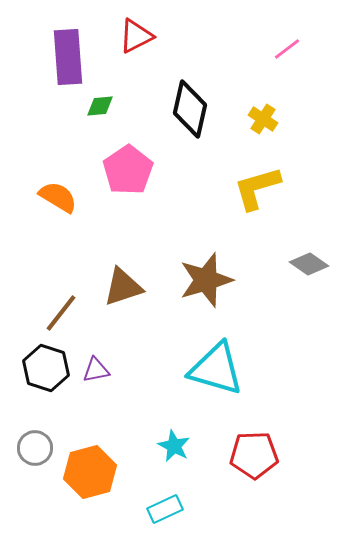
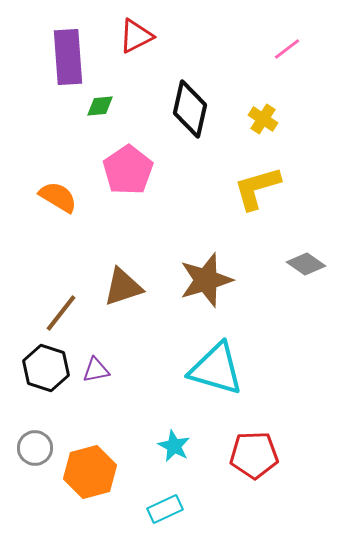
gray diamond: moved 3 px left
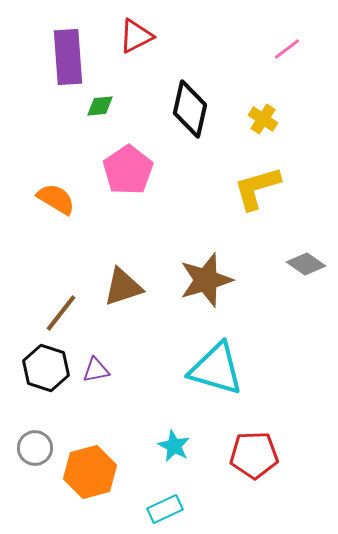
orange semicircle: moved 2 px left, 2 px down
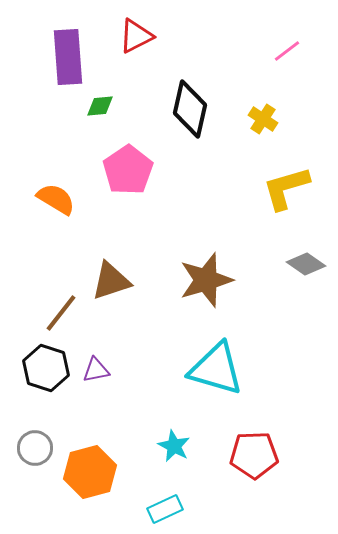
pink line: moved 2 px down
yellow L-shape: moved 29 px right
brown triangle: moved 12 px left, 6 px up
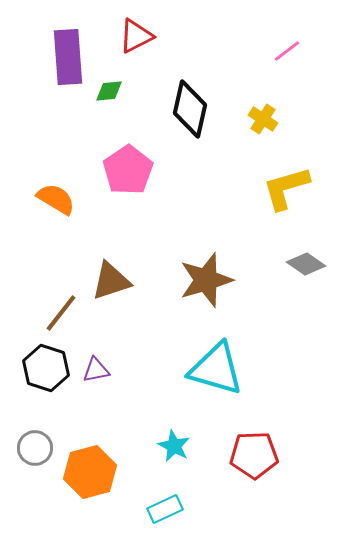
green diamond: moved 9 px right, 15 px up
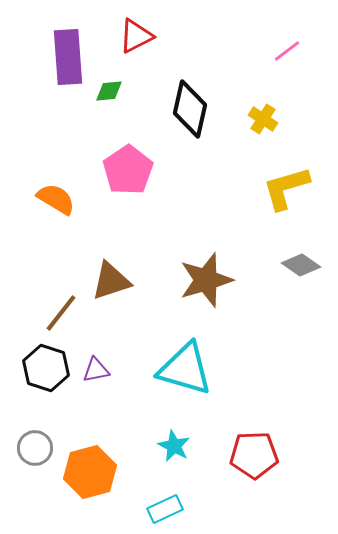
gray diamond: moved 5 px left, 1 px down
cyan triangle: moved 31 px left
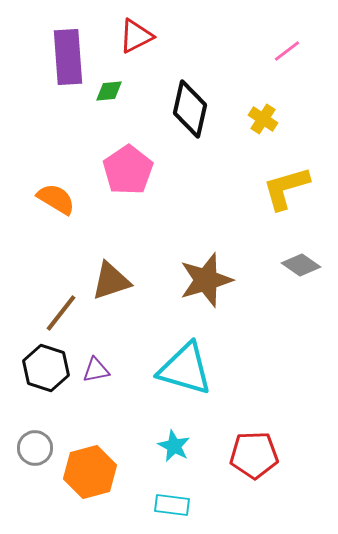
cyan rectangle: moved 7 px right, 4 px up; rotated 32 degrees clockwise
